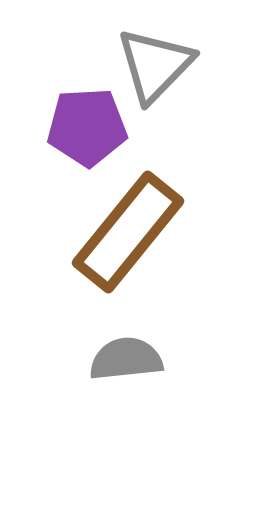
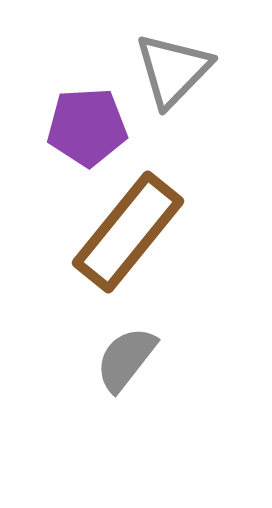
gray triangle: moved 18 px right, 5 px down
gray semicircle: rotated 46 degrees counterclockwise
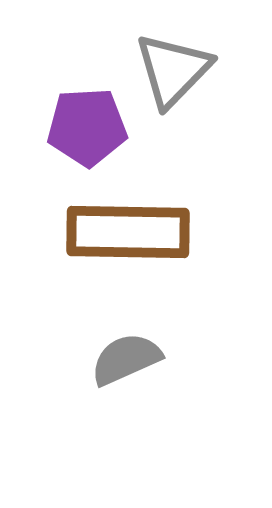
brown rectangle: rotated 52 degrees clockwise
gray semicircle: rotated 28 degrees clockwise
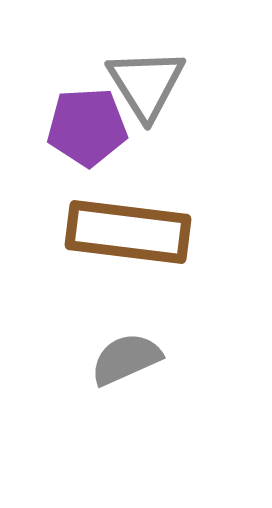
gray triangle: moved 27 px left, 14 px down; rotated 16 degrees counterclockwise
brown rectangle: rotated 6 degrees clockwise
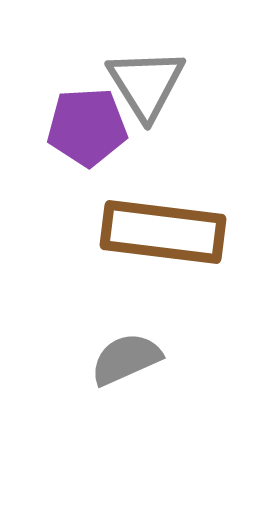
brown rectangle: moved 35 px right
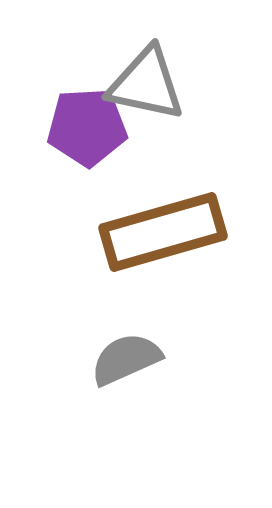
gray triangle: rotated 46 degrees counterclockwise
brown rectangle: rotated 23 degrees counterclockwise
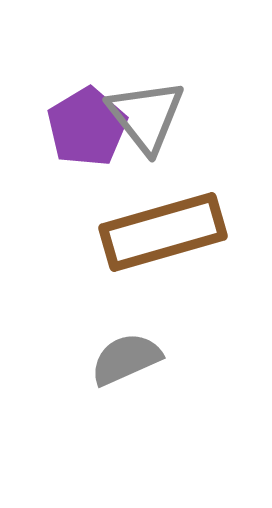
gray triangle: moved 32 px down; rotated 40 degrees clockwise
purple pentagon: rotated 28 degrees counterclockwise
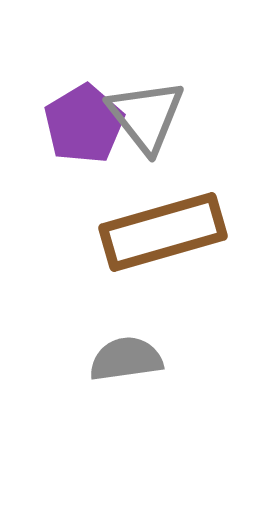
purple pentagon: moved 3 px left, 3 px up
gray semicircle: rotated 16 degrees clockwise
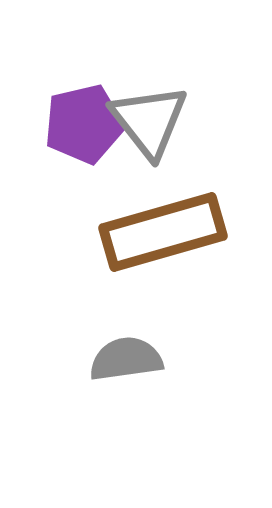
gray triangle: moved 3 px right, 5 px down
purple pentagon: rotated 18 degrees clockwise
